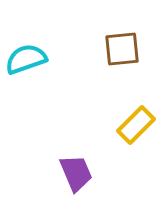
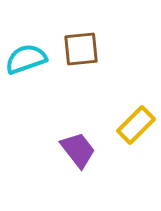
brown square: moved 41 px left
purple trapezoid: moved 2 px right, 23 px up; rotated 15 degrees counterclockwise
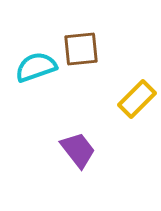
cyan semicircle: moved 10 px right, 8 px down
yellow rectangle: moved 1 px right, 26 px up
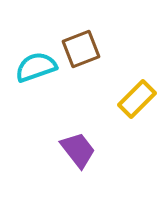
brown square: rotated 15 degrees counterclockwise
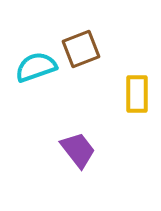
yellow rectangle: moved 5 px up; rotated 45 degrees counterclockwise
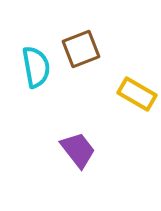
cyan semicircle: rotated 99 degrees clockwise
yellow rectangle: rotated 60 degrees counterclockwise
